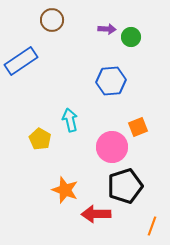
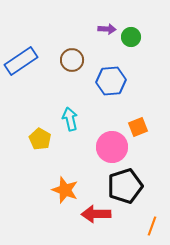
brown circle: moved 20 px right, 40 px down
cyan arrow: moved 1 px up
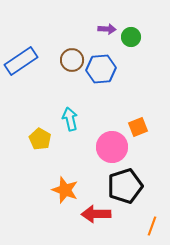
blue hexagon: moved 10 px left, 12 px up
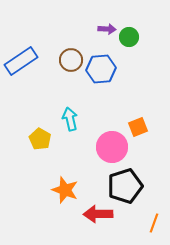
green circle: moved 2 px left
brown circle: moved 1 px left
red arrow: moved 2 px right
orange line: moved 2 px right, 3 px up
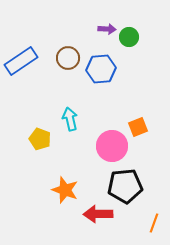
brown circle: moved 3 px left, 2 px up
yellow pentagon: rotated 10 degrees counterclockwise
pink circle: moved 1 px up
black pentagon: rotated 12 degrees clockwise
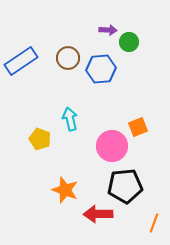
purple arrow: moved 1 px right, 1 px down
green circle: moved 5 px down
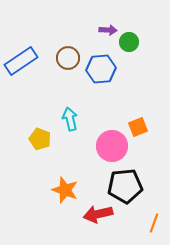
red arrow: rotated 12 degrees counterclockwise
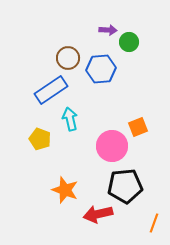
blue rectangle: moved 30 px right, 29 px down
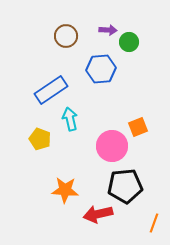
brown circle: moved 2 px left, 22 px up
orange star: rotated 16 degrees counterclockwise
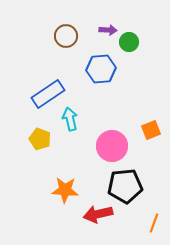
blue rectangle: moved 3 px left, 4 px down
orange square: moved 13 px right, 3 px down
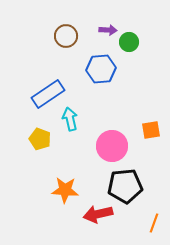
orange square: rotated 12 degrees clockwise
